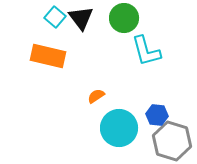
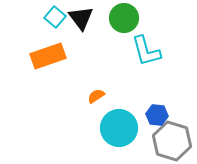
orange rectangle: rotated 32 degrees counterclockwise
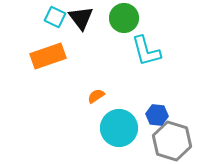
cyan square: rotated 15 degrees counterclockwise
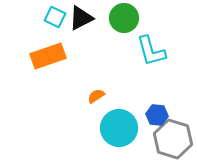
black triangle: rotated 40 degrees clockwise
cyan L-shape: moved 5 px right
gray hexagon: moved 1 px right, 2 px up
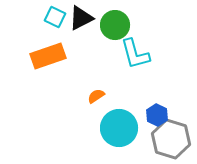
green circle: moved 9 px left, 7 px down
cyan L-shape: moved 16 px left, 3 px down
blue hexagon: rotated 20 degrees clockwise
gray hexagon: moved 2 px left
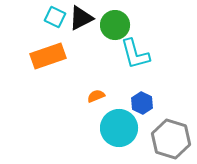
orange semicircle: rotated 12 degrees clockwise
blue hexagon: moved 15 px left, 12 px up
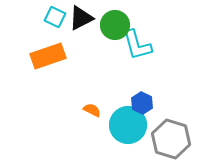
cyan L-shape: moved 2 px right, 9 px up
orange semicircle: moved 4 px left, 14 px down; rotated 48 degrees clockwise
cyan circle: moved 9 px right, 3 px up
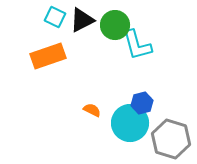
black triangle: moved 1 px right, 2 px down
blue hexagon: rotated 20 degrees clockwise
cyan circle: moved 2 px right, 2 px up
